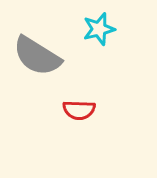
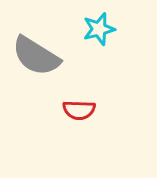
gray semicircle: moved 1 px left
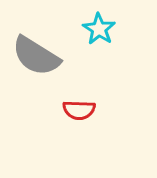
cyan star: rotated 24 degrees counterclockwise
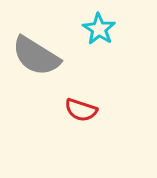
red semicircle: moved 2 px right; rotated 16 degrees clockwise
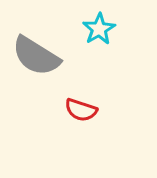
cyan star: rotated 8 degrees clockwise
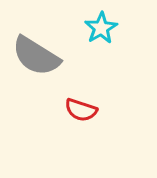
cyan star: moved 2 px right, 1 px up
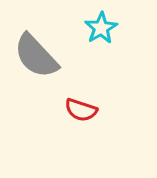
gray semicircle: rotated 15 degrees clockwise
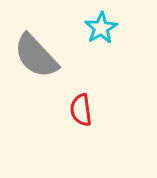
red semicircle: rotated 64 degrees clockwise
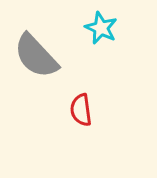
cyan star: rotated 16 degrees counterclockwise
